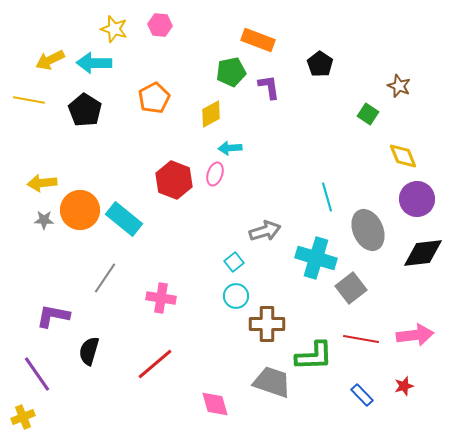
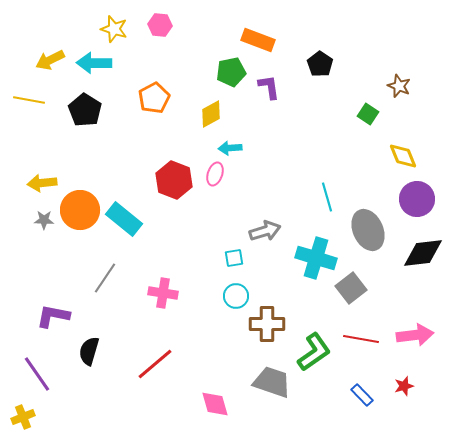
cyan square at (234, 262): moved 4 px up; rotated 30 degrees clockwise
pink cross at (161, 298): moved 2 px right, 5 px up
green L-shape at (314, 356): moved 4 px up; rotated 33 degrees counterclockwise
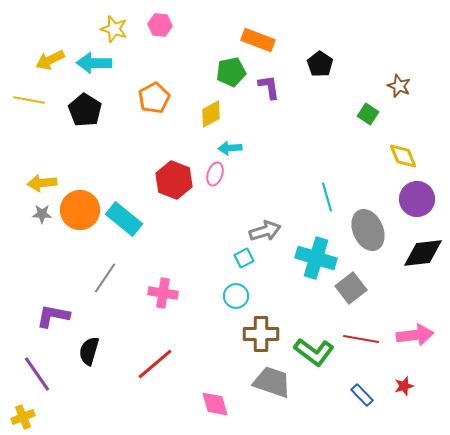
gray star at (44, 220): moved 2 px left, 6 px up
cyan square at (234, 258): moved 10 px right; rotated 18 degrees counterclockwise
brown cross at (267, 324): moved 6 px left, 10 px down
green L-shape at (314, 352): rotated 72 degrees clockwise
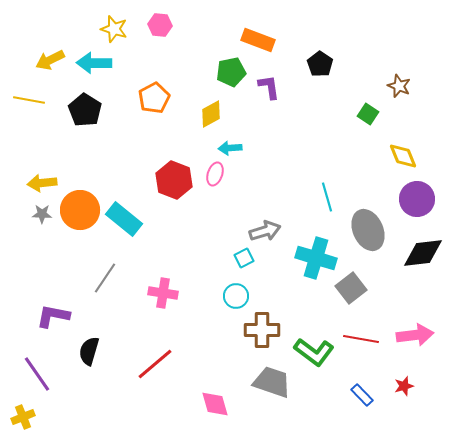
brown cross at (261, 334): moved 1 px right, 4 px up
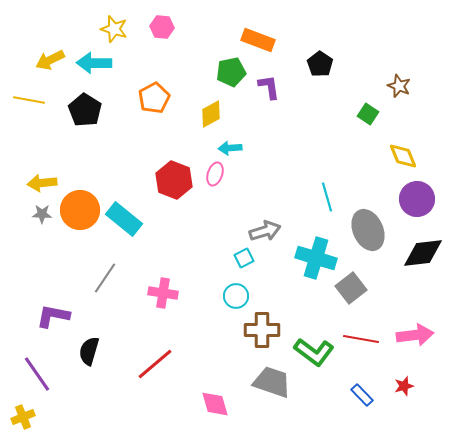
pink hexagon at (160, 25): moved 2 px right, 2 px down
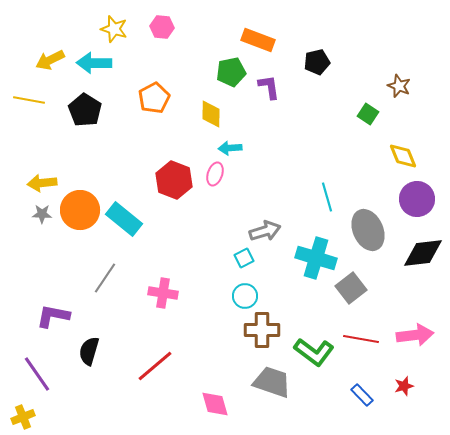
black pentagon at (320, 64): moved 3 px left, 2 px up; rotated 25 degrees clockwise
yellow diamond at (211, 114): rotated 60 degrees counterclockwise
cyan circle at (236, 296): moved 9 px right
red line at (155, 364): moved 2 px down
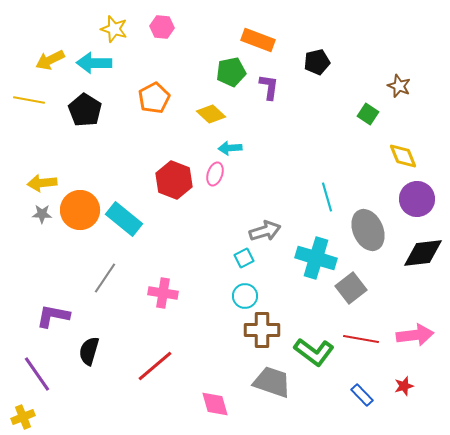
purple L-shape at (269, 87): rotated 16 degrees clockwise
yellow diamond at (211, 114): rotated 48 degrees counterclockwise
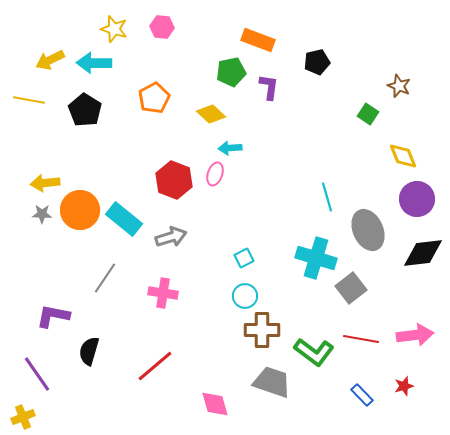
yellow arrow at (42, 183): moved 3 px right
gray arrow at (265, 231): moved 94 px left, 6 px down
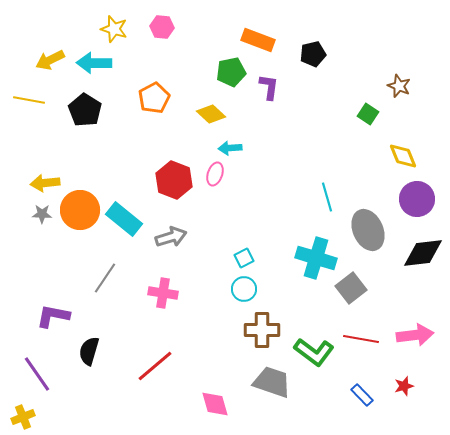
black pentagon at (317, 62): moved 4 px left, 8 px up
cyan circle at (245, 296): moved 1 px left, 7 px up
